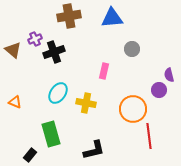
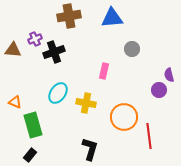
brown triangle: rotated 36 degrees counterclockwise
orange circle: moved 9 px left, 8 px down
green rectangle: moved 18 px left, 9 px up
black L-shape: moved 4 px left, 1 px up; rotated 60 degrees counterclockwise
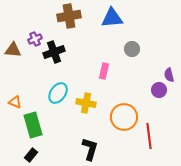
black rectangle: moved 1 px right
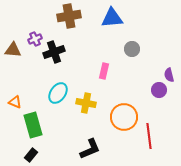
black L-shape: rotated 50 degrees clockwise
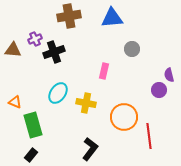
black L-shape: rotated 30 degrees counterclockwise
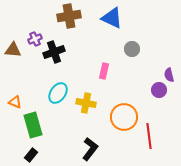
blue triangle: rotated 30 degrees clockwise
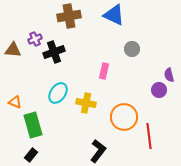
blue triangle: moved 2 px right, 3 px up
black L-shape: moved 8 px right, 2 px down
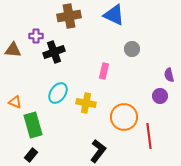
purple cross: moved 1 px right, 3 px up; rotated 24 degrees clockwise
purple circle: moved 1 px right, 6 px down
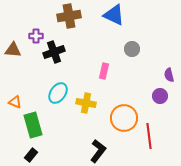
orange circle: moved 1 px down
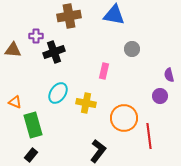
blue triangle: rotated 15 degrees counterclockwise
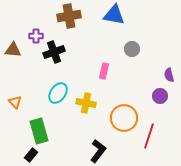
orange triangle: rotated 24 degrees clockwise
green rectangle: moved 6 px right, 6 px down
red line: rotated 25 degrees clockwise
